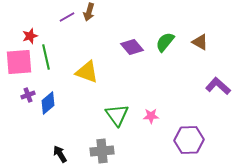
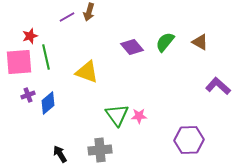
pink star: moved 12 px left
gray cross: moved 2 px left, 1 px up
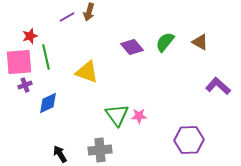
purple cross: moved 3 px left, 10 px up
blue diamond: rotated 15 degrees clockwise
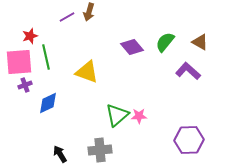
purple L-shape: moved 30 px left, 15 px up
green triangle: rotated 25 degrees clockwise
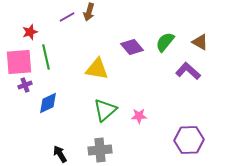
red star: moved 4 px up
yellow triangle: moved 10 px right, 3 px up; rotated 10 degrees counterclockwise
green triangle: moved 12 px left, 5 px up
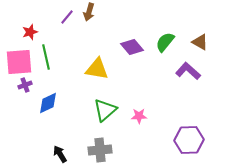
purple line: rotated 21 degrees counterclockwise
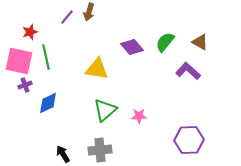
pink square: moved 1 px up; rotated 16 degrees clockwise
black arrow: moved 3 px right
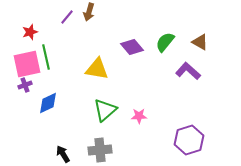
pink square: moved 8 px right, 3 px down; rotated 24 degrees counterclockwise
purple hexagon: rotated 16 degrees counterclockwise
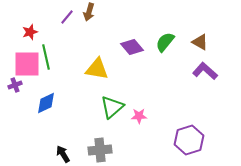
pink square: rotated 12 degrees clockwise
purple L-shape: moved 17 px right
purple cross: moved 10 px left
blue diamond: moved 2 px left
green triangle: moved 7 px right, 3 px up
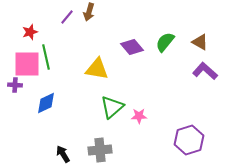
purple cross: rotated 24 degrees clockwise
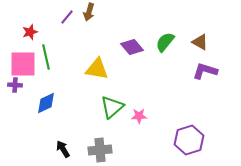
pink square: moved 4 px left
purple L-shape: rotated 25 degrees counterclockwise
black arrow: moved 5 px up
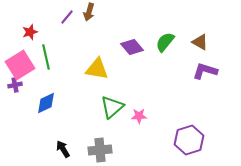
pink square: moved 3 px left, 1 px down; rotated 32 degrees counterclockwise
purple cross: rotated 16 degrees counterclockwise
